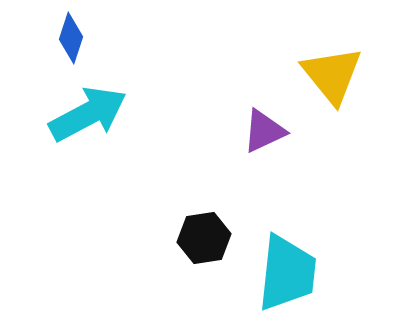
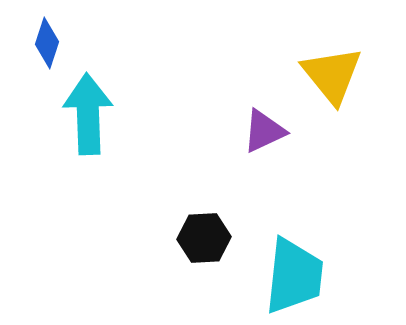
blue diamond: moved 24 px left, 5 px down
cyan arrow: rotated 64 degrees counterclockwise
black hexagon: rotated 6 degrees clockwise
cyan trapezoid: moved 7 px right, 3 px down
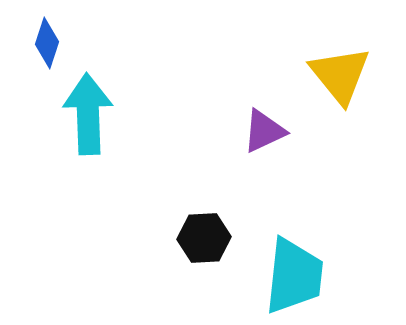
yellow triangle: moved 8 px right
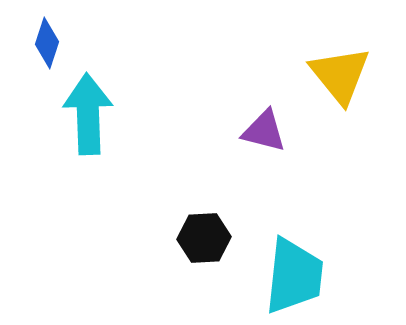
purple triangle: rotated 39 degrees clockwise
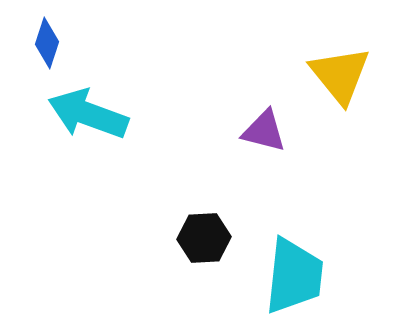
cyan arrow: rotated 68 degrees counterclockwise
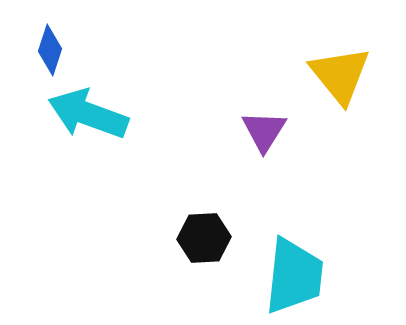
blue diamond: moved 3 px right, 7 px down
purple triangle: rotated 48 degrees clockwise
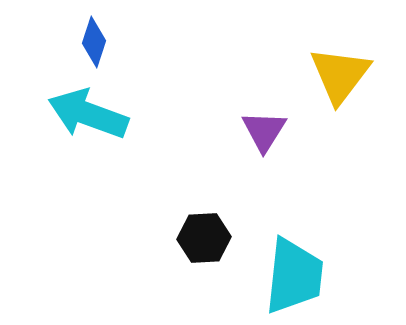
blue diamond: moved 44 px right, 8 px up
yellow triangle: rotated 16 degrees clockwise
